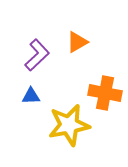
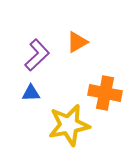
blue triangle: moved 3 px up
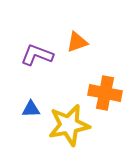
orange triangle: rotated 10 degrees clockwise
purple L-shape: rotated 116 degrees counterclockwise
blue triangle: moved 16 px down
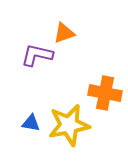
orange triangle: moved 13 px left, 9 px up
purple L-shape: rotated 8 degrees counterclockwise
blue triangle: moved 14 px down; rotated 12 degrees clockwise
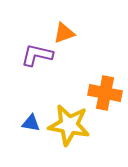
yellow star: rotated 21 degrees clockwise
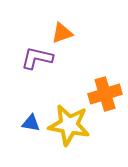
orange triangle: moved 2 px left
purple L-shape: moved 3 px down
orange cross: moved 1 px down; rotated 28 degrees counterclockwise
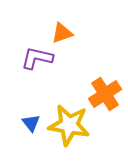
orange cross: rotated 16 degrees counterclockwise
blue triangle: rotated 42 degrees clockwise
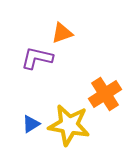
blue triangle: moved 1 px down; rotated 36 degrees clockwise
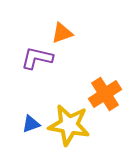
blue triangle: rotated 12 degrees clockwise
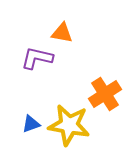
orange triangle: rotated 30 degrees clockwise
